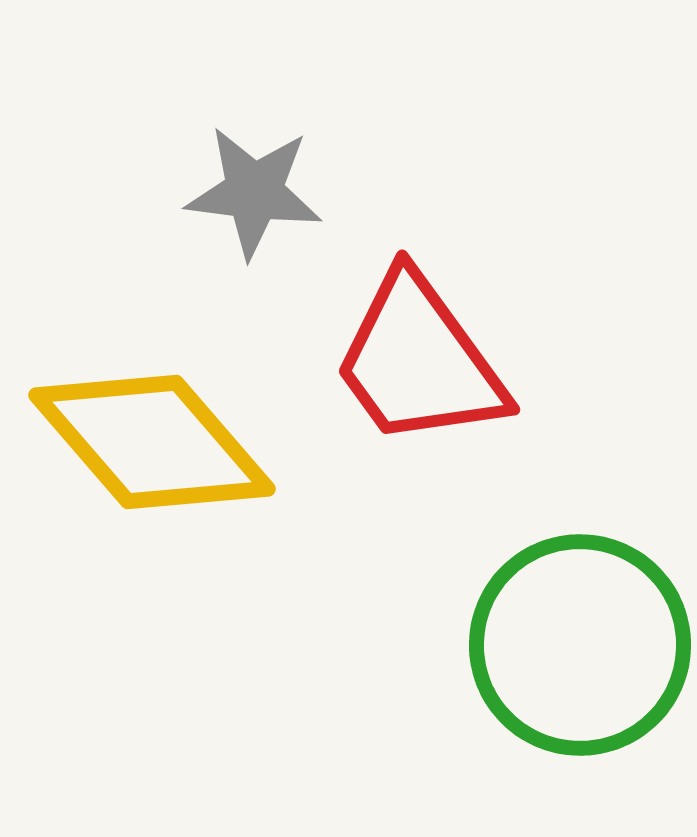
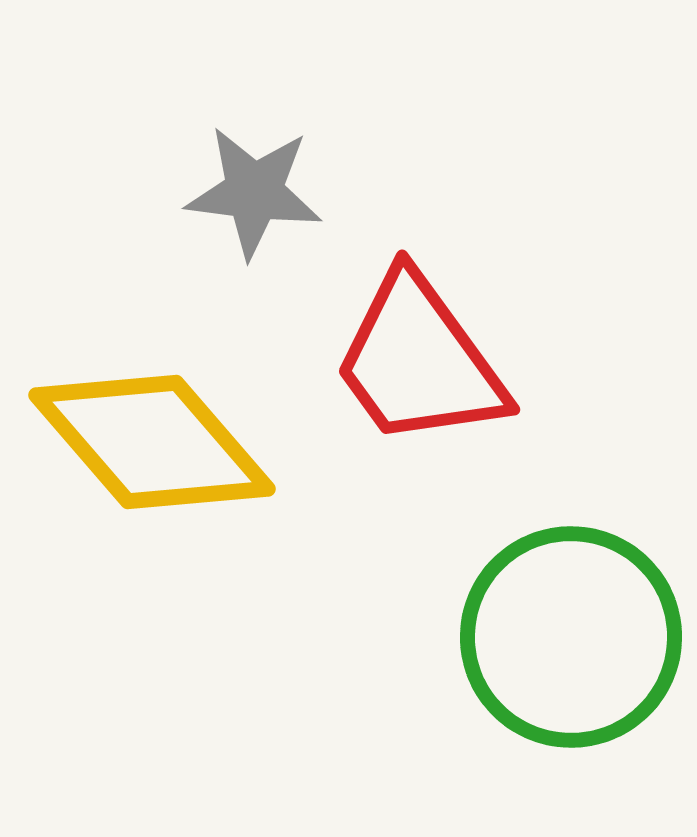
green circle: moved 9 px left, 8 px up
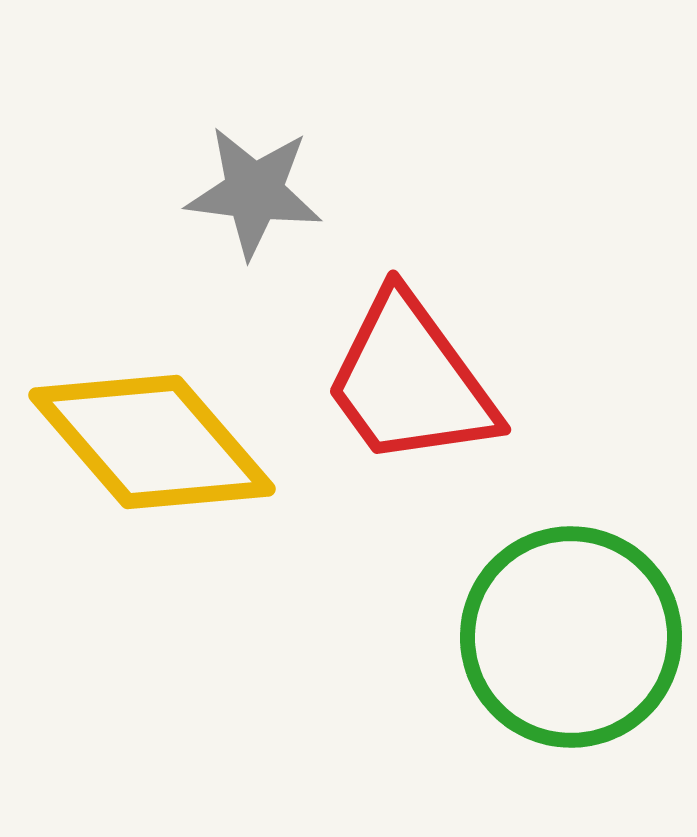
red trapezoid: moved 9 px left, 20 px down
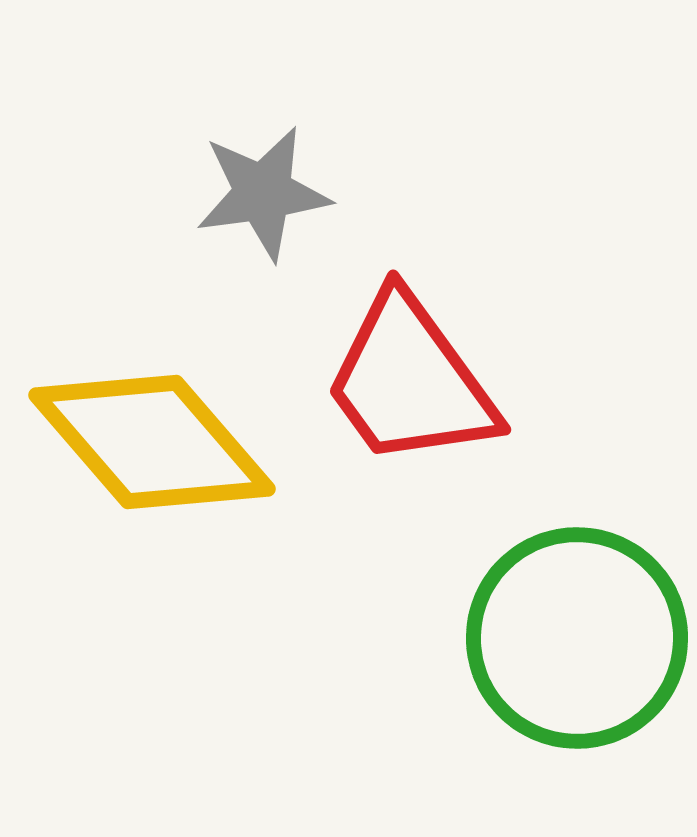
gray star: moved 9 px right, 1 px down; rotated 15 degrees counterclockwise
green circle: moved 6 px right, 1 px down
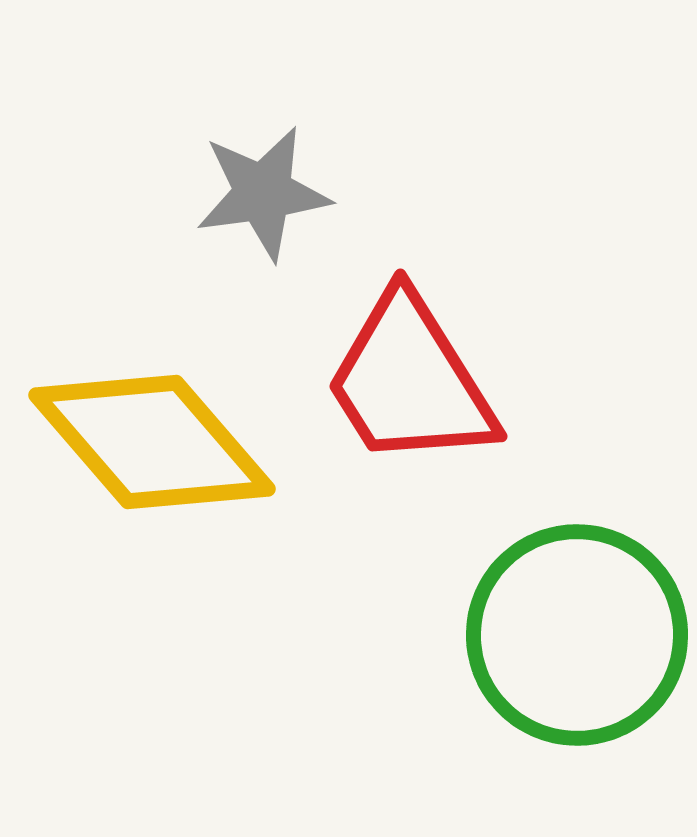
red trapezoid: rotated 4 degrees clockwise
green circle: moved 3 px up
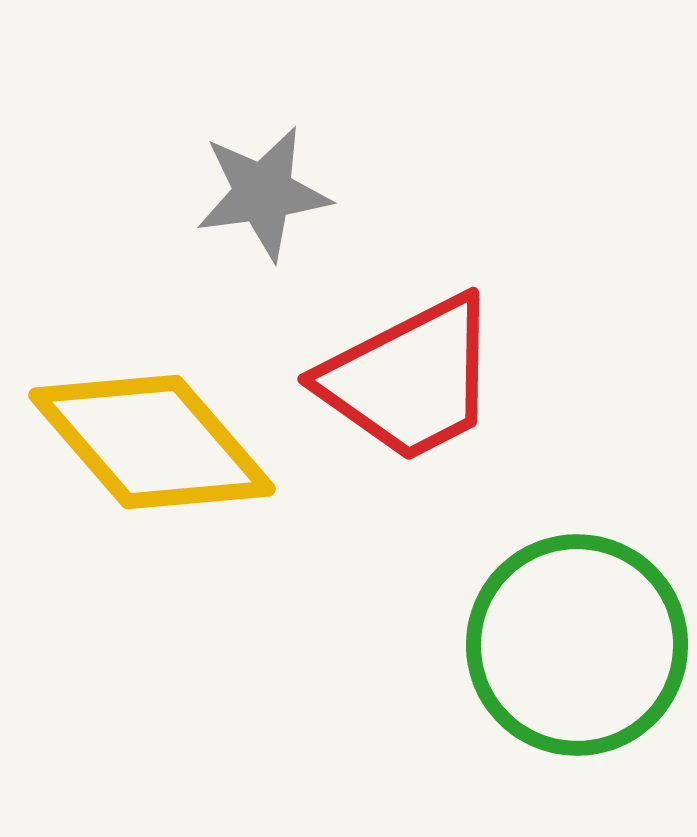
red trapezoid: moved 2 px up; rotated 85 degrees counterclockwise
green circle: moved 10 px down
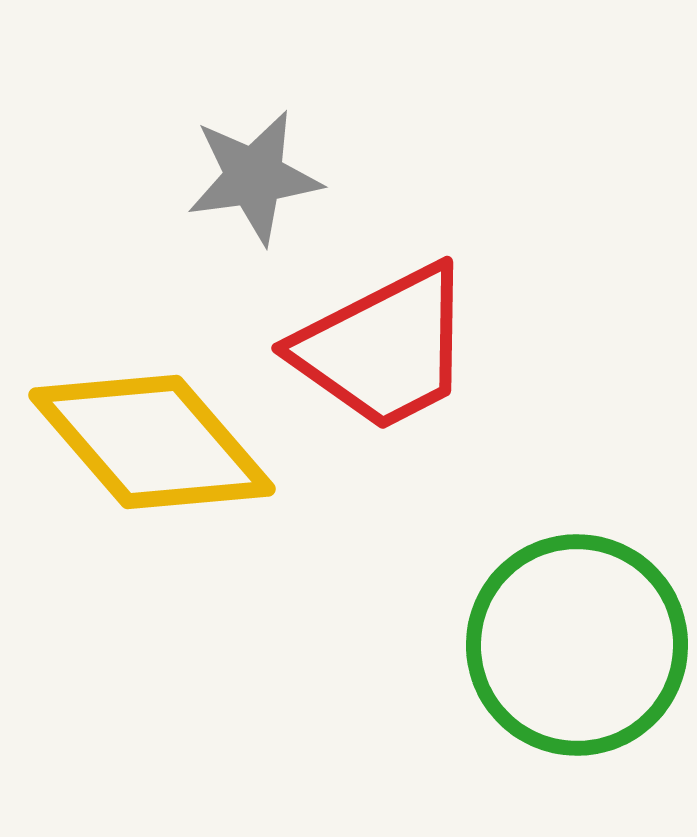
gray star: moved 9 px left, 16 px up
red trapezoid: moved 26 px left, 31 px up
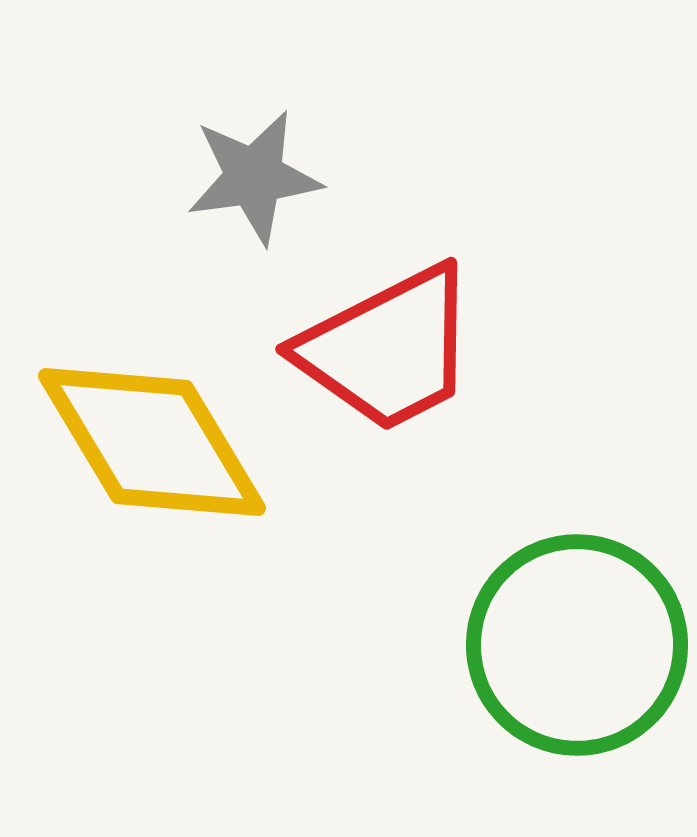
red trapezoid: moved 4 px right, 1 px down
yellow diamond: rotated 10 degrees clockwise
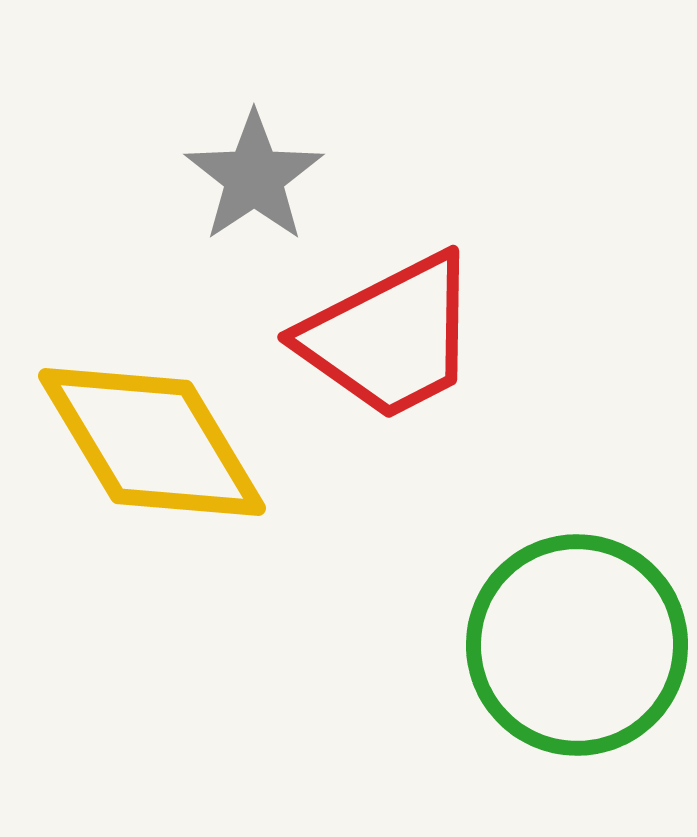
gray star: rotated 26 degrees counterclockwise
red trapezoid: moved 2 px right, 12 px up
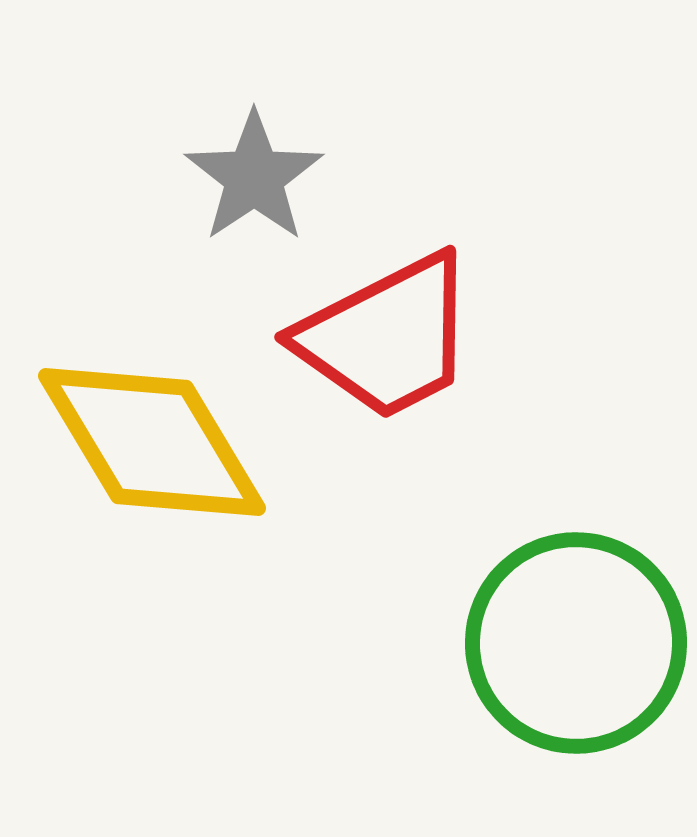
red trapezoid: moved 3 px left
green circle: moved 1 px left, 2 px up
